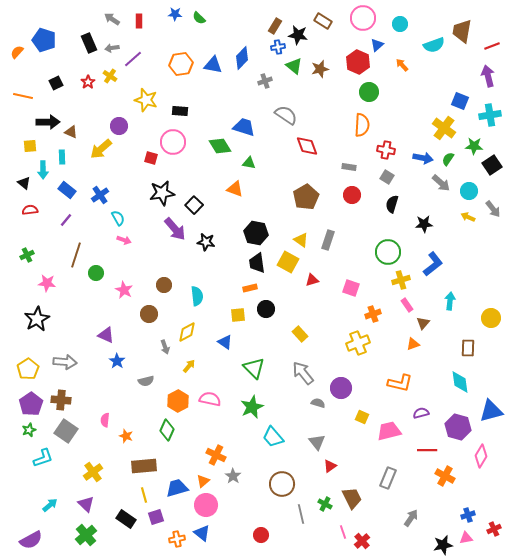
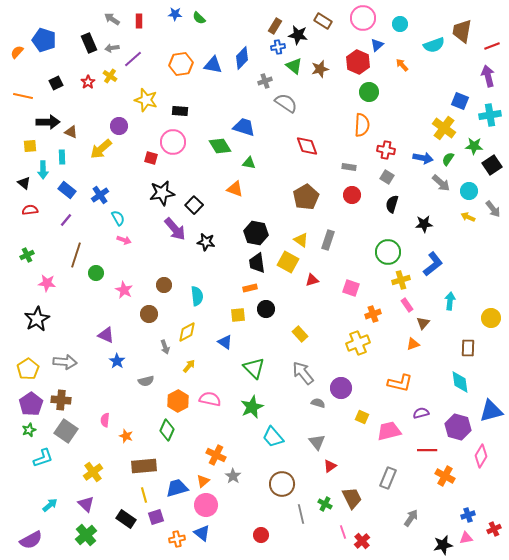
gray semicircle at (286, 115): moved 12 px up
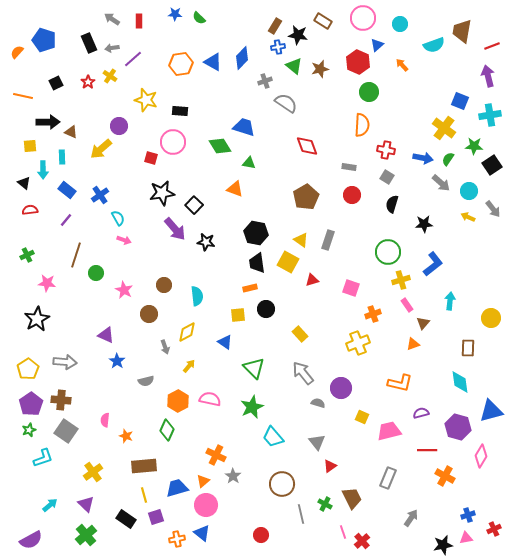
blue triangle at (213, 65): moved 3 px up; rotated 18 degrees clockwise
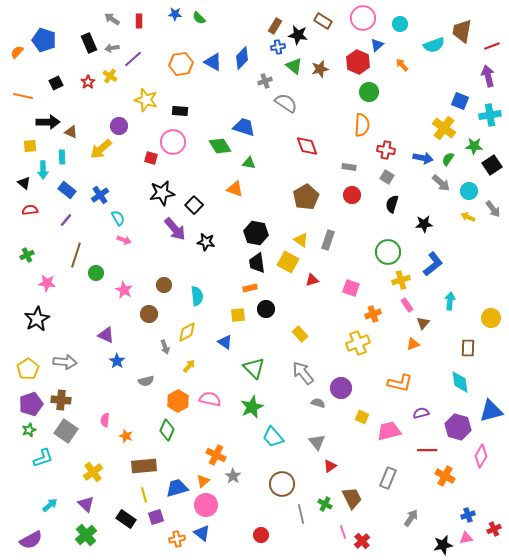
purple pentagon at (31, 404): rotated 15 degrees clockwise
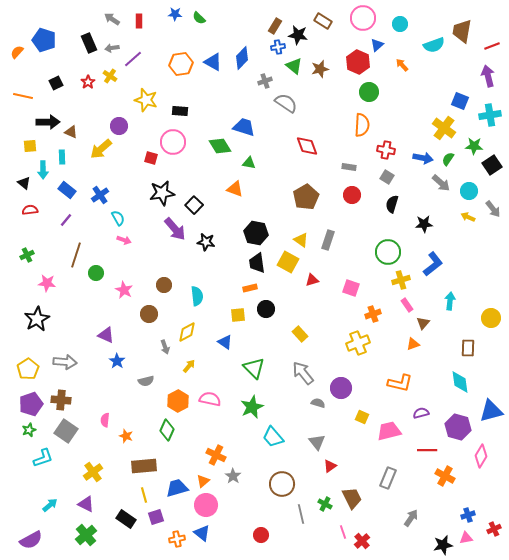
purple triangle at (86, 504): rotated 18 degrees counterclockwise
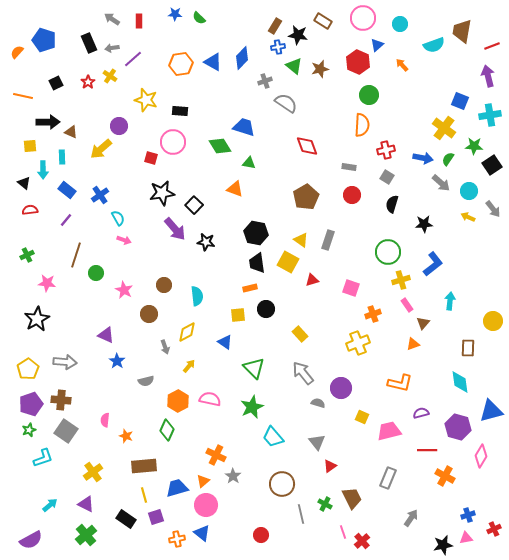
green circle at (369, 92): moved 3 px down
red cross at (386, 150): rotated 24 degrees counterclockwise
yellow circle at (491, 318): moved 2 px right, 3 px down
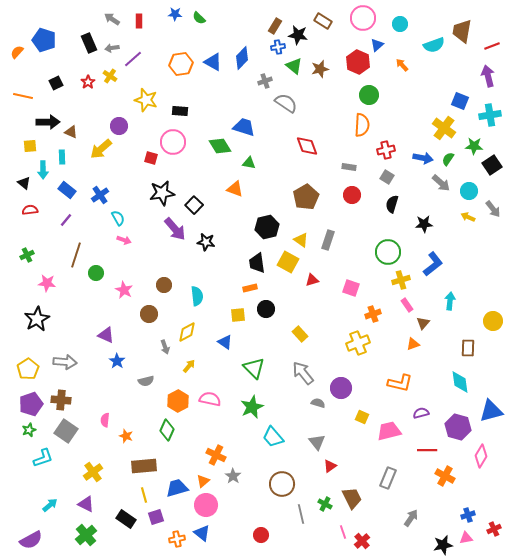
black hexagon at (256, 233): moved 11 px right, 6 px up; rotated 25 degrees counterclockwise
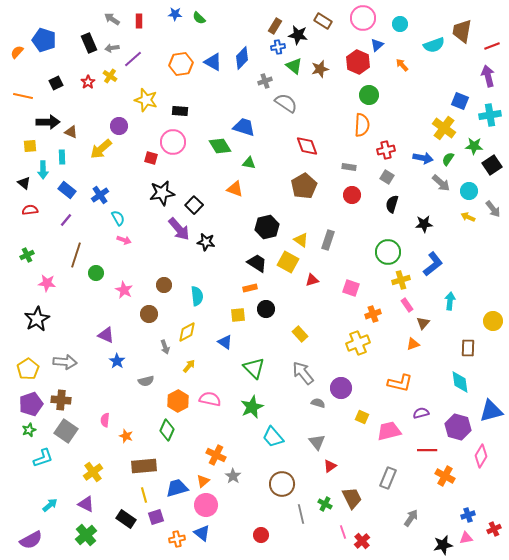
brown pentagon at (306, 197): moved 2 px left, 11 px up
purple arrow at (175, 229): moved 4 px right
black trapezoid at (257, 263): rotated 130 degrees clockwise
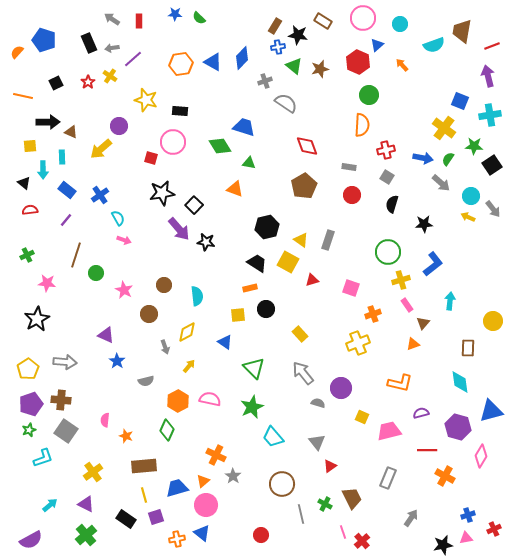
cyan circle at (469, 191): moved 2 px right, 5 px down
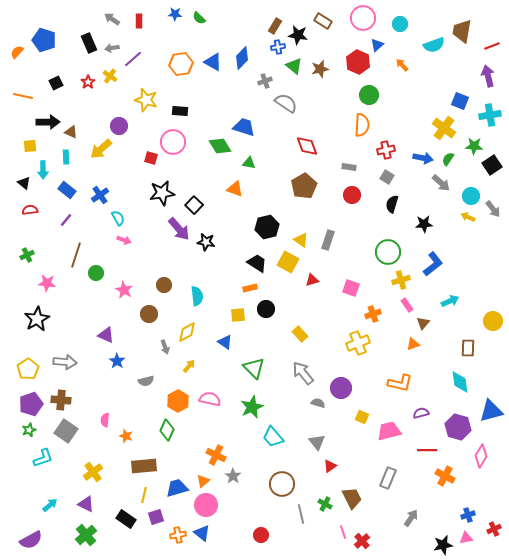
cyan rectangle at (62, 157): moved 4 px right
cyan arrow at (450, 301): rotated 60 degrees clockwise
yellow line at (144, 495): rotated 28 degrees clockwise
orange cross at (177, 539): moved 1 px right, 4 px up
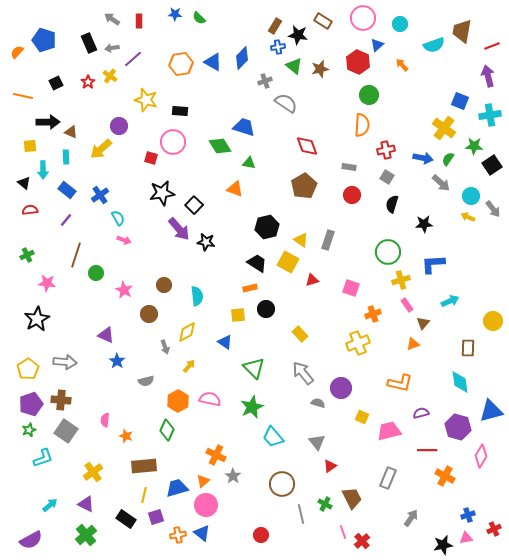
blue L-shape at (433, 264): rotated 145 degrees counterclockwise
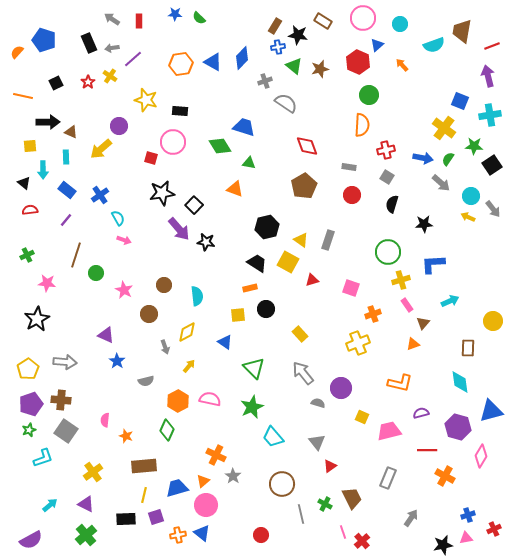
black rectangle at (126, 519): rotated 36 degrees counterclockwise
